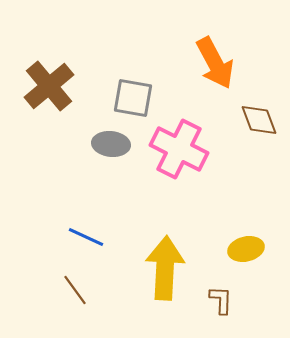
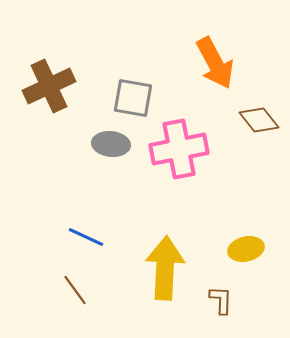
brown cross: rotated 15 degrees clockwise
brown diamond: rotated 18 degrees counterclockwise
pink cross: rotated 38 degrees counterclockwise
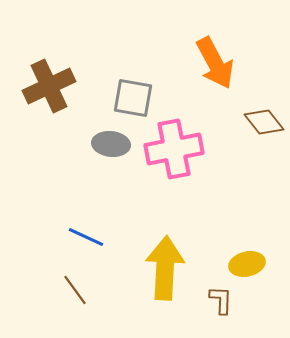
brown diamond: moved 5 px right, 2 px down
pink cross: moved 5 px left
yellow ellipse: moved 1 px right, 15 px down
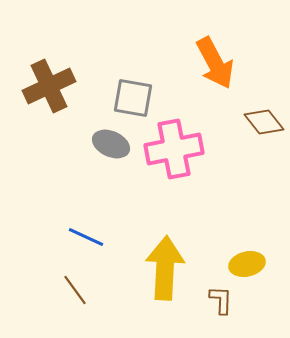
gray ellipse: rotated 18 degrees clockwise
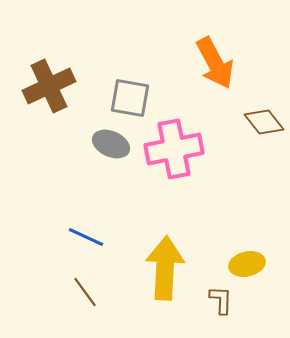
gray square: moved 3 px left
brown line: moved 10 px right, 2 px down
